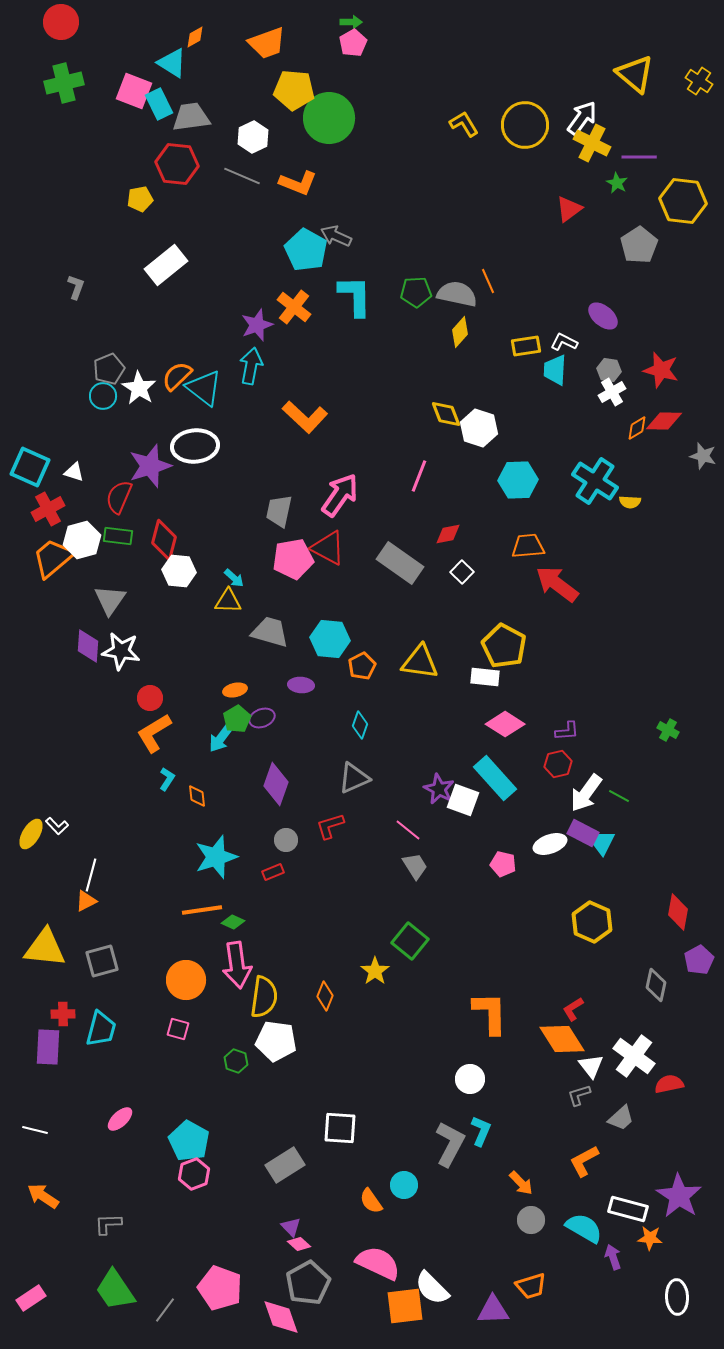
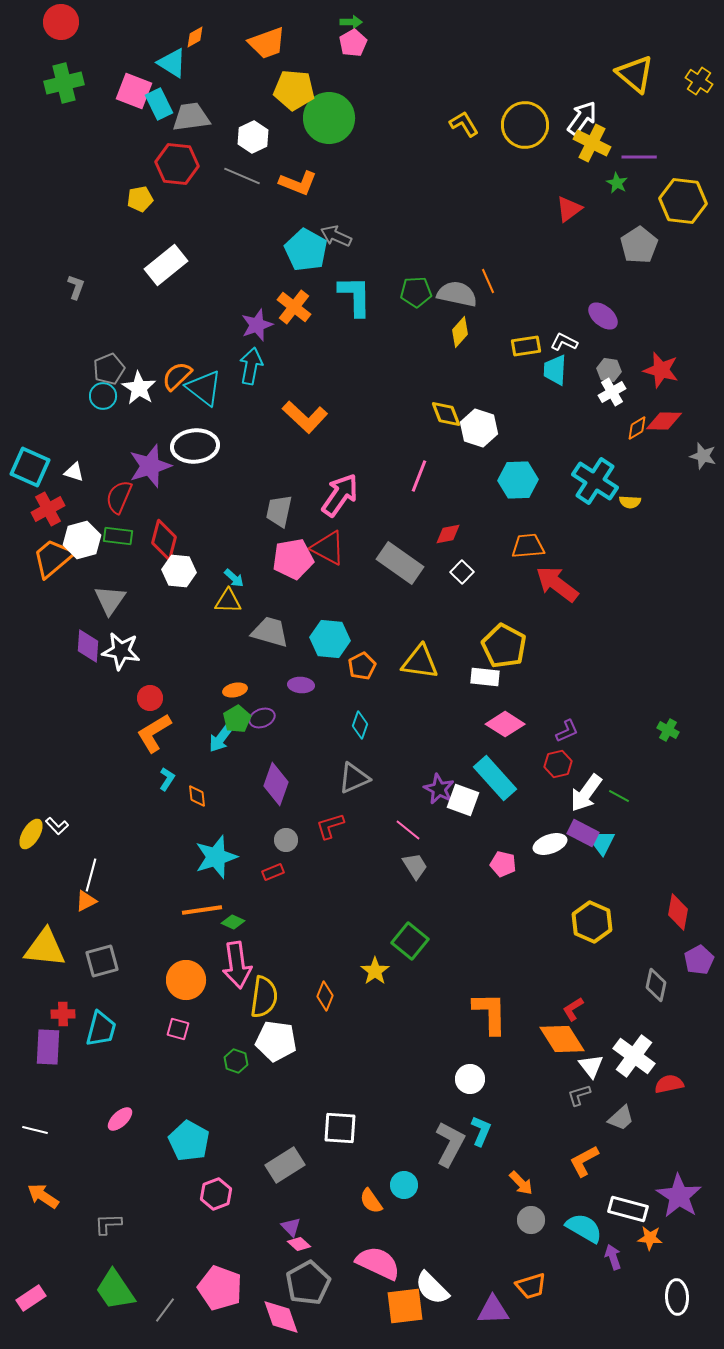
purple L-shape at (567, 731): rotated 20 degrees counterclockwise
pink hexagon at (194, 1174): moved 22 px right, 20 px down
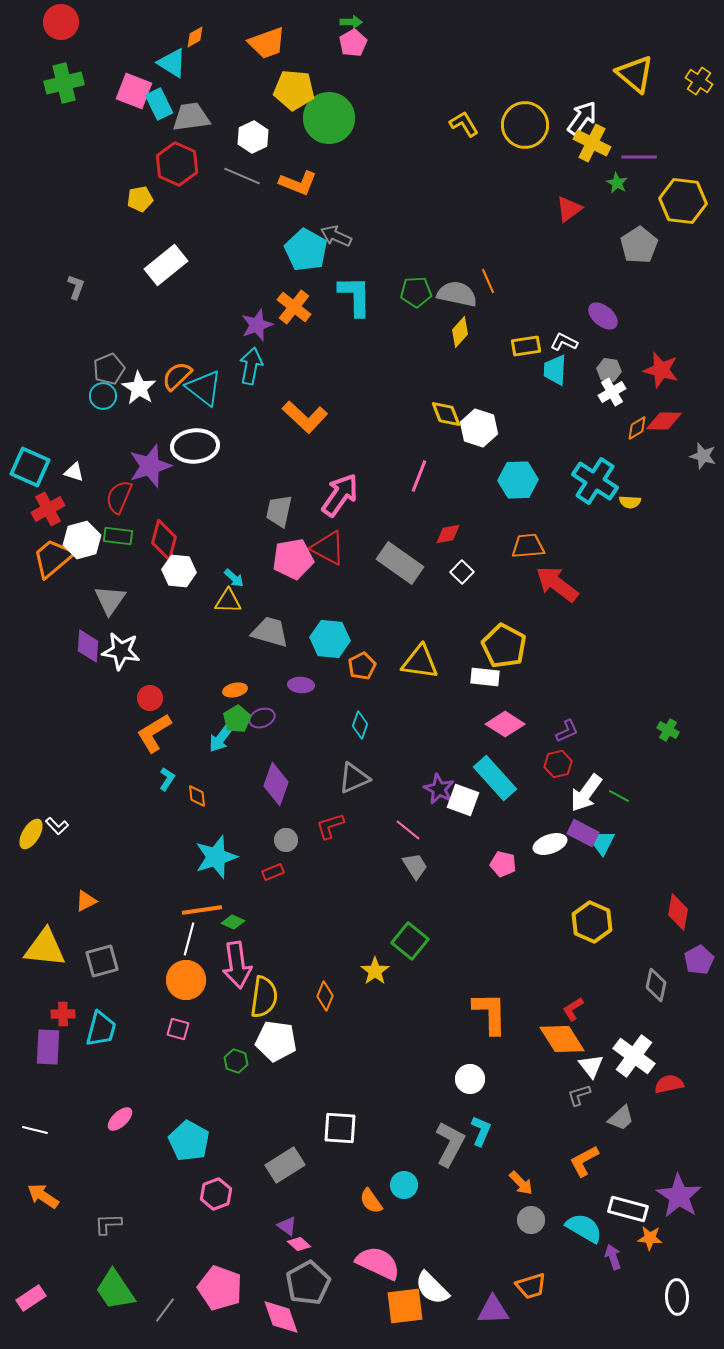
red hexagon at (177, 164): rotated 18 degrees clockwise
white line at (91, 875): moved 98 px right, 64 px down
purple triangle at (291, 1227): moved 4 px left, 1 px up; rotated 10 degrees counterclockwise
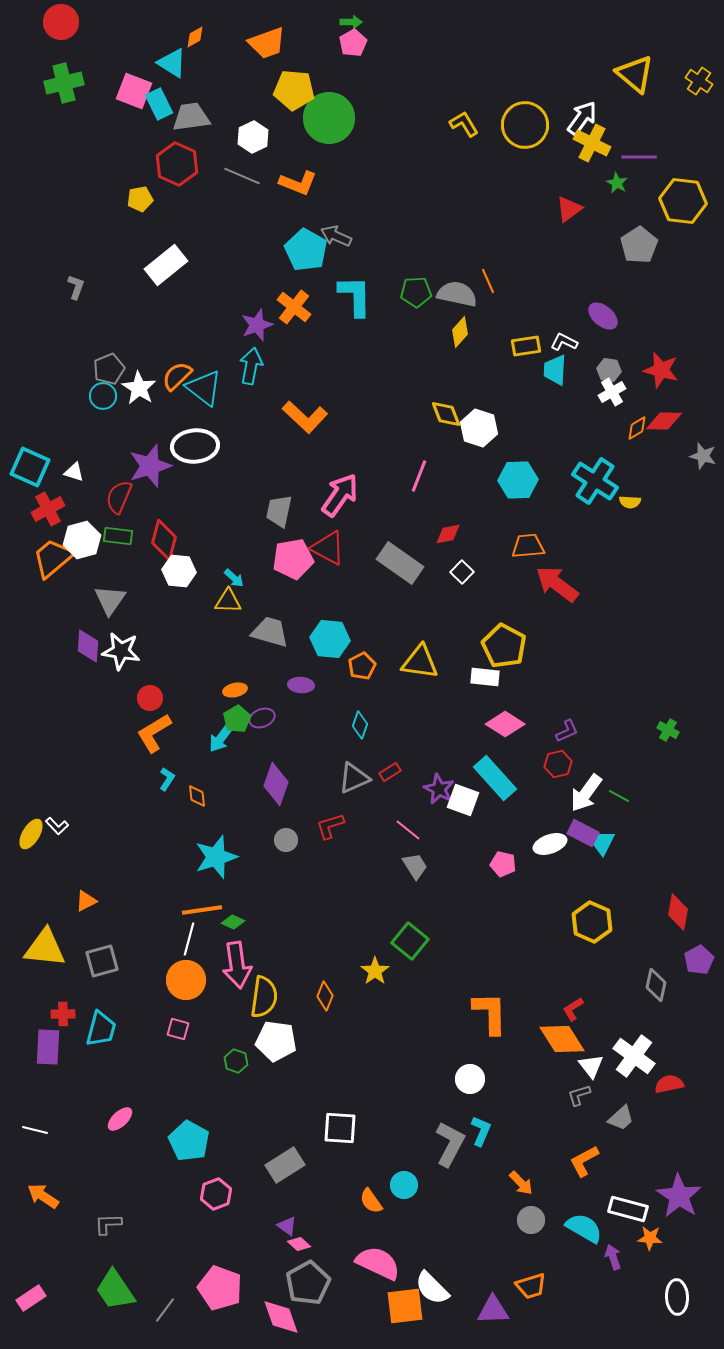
red rectangle at (273, 872): moved 117 px right, 100 px up; rotated 10 degrees counterclockwise
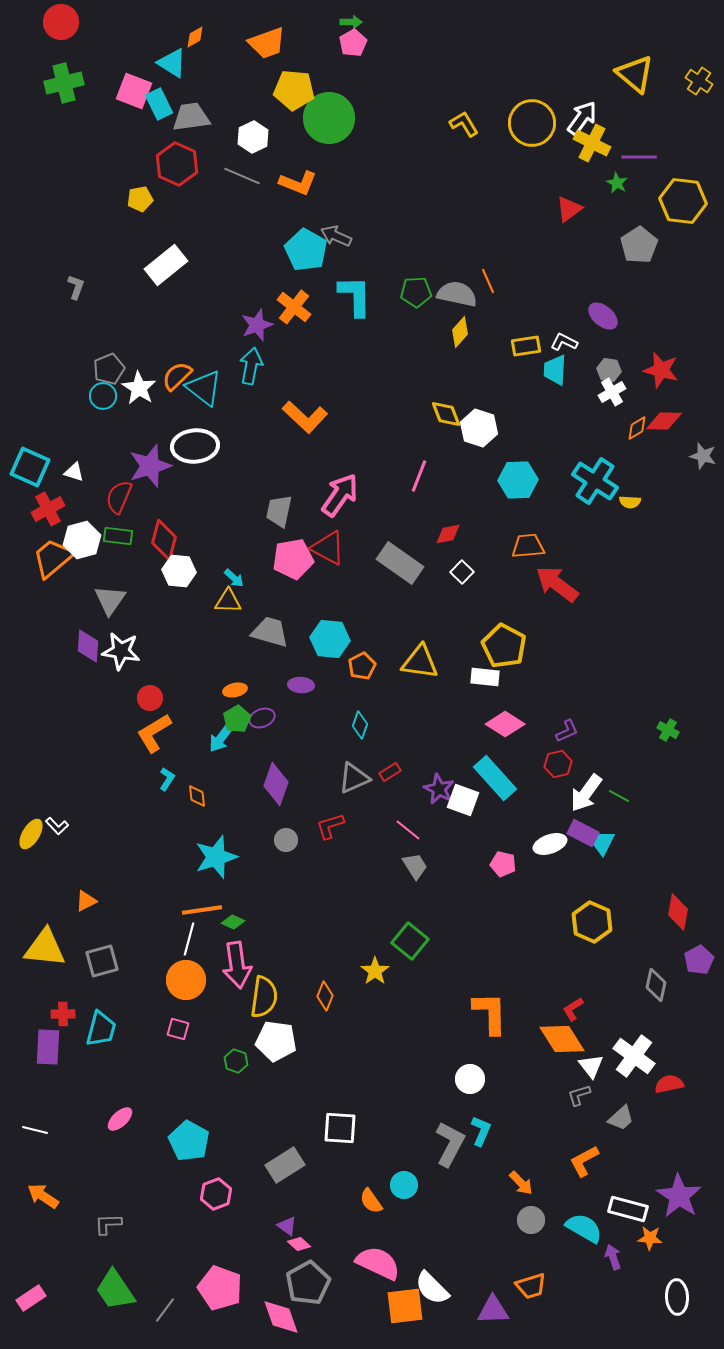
yellow circle at (525, 125): moved 7 px right, 2 px up
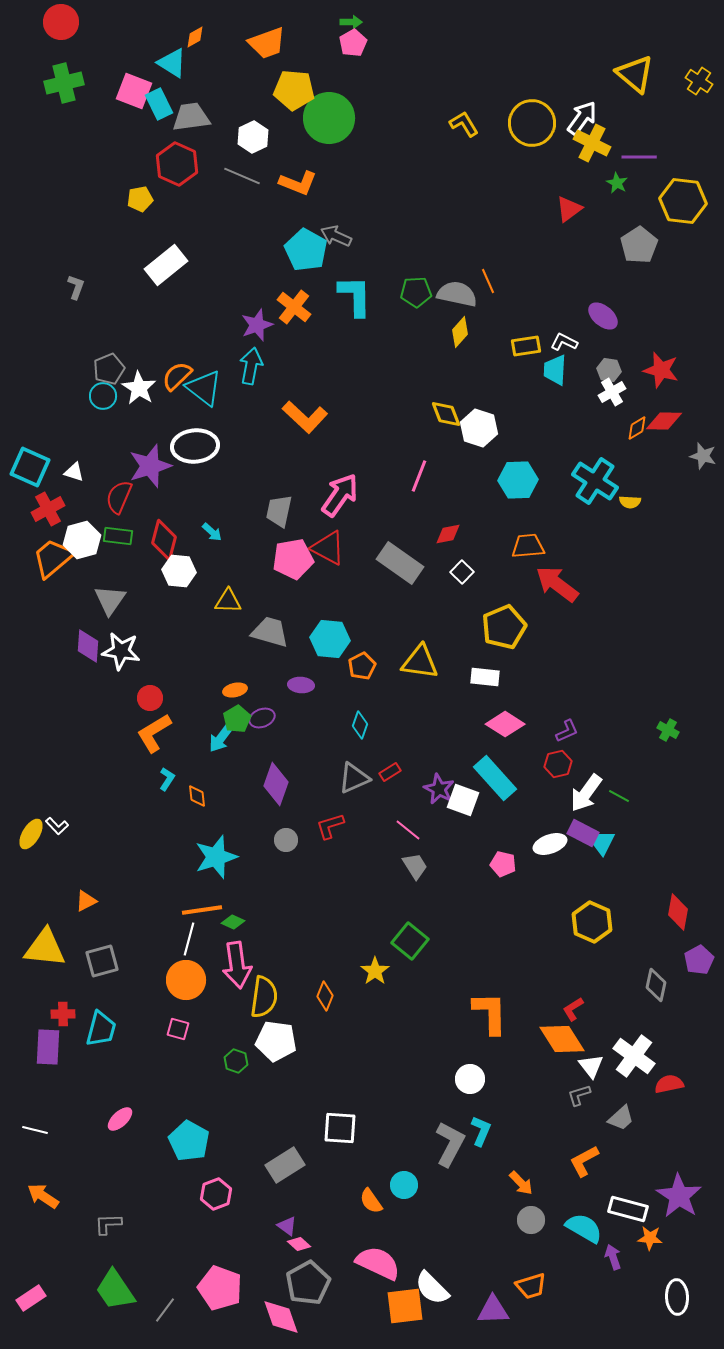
cyan arrow at (234, 578): moved 22 px left, 46 px up
yellow pentagon at (504, 646): moved 19 px up; rotated 21 degrees clockwise
